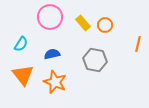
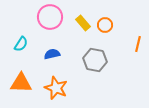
orange triangle: moved 2 px left, 8 px down; rotated 50 degrees counterclockwise
orange star: moved 1 px right, 6 px down
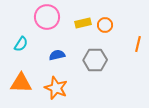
pink circle: moved 3 px left
yellow rectangle: rotated 63 degrees counterclockwise
blue semicircle: moved 5 px right, 1 px down
gray hexagon: rotated 10 degrees counterclockwise
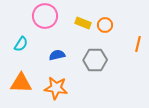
pink circle: moved 2 px left, 1 px up
yellow rectangle: rotated 35 degrees clockwise
orange star: rotated 15 degrees counterclockwise
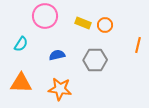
orange line: moved 1 px down
orange star: moved 4 px right, 1 px down
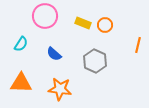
blue semicircle: moved 3 px left, 1 px up; rotated 126 degrees counterclockwise
gray hexagon: moved 1 px down; rotated 25 degrees clockwise
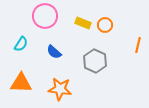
blue semicircle: moved 2 px up
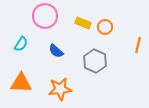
orange circle: moved 2 px down
blue semicircle: moved 2 px right, 1 px up
orange star: rotated 15 degrees counterclockwise
